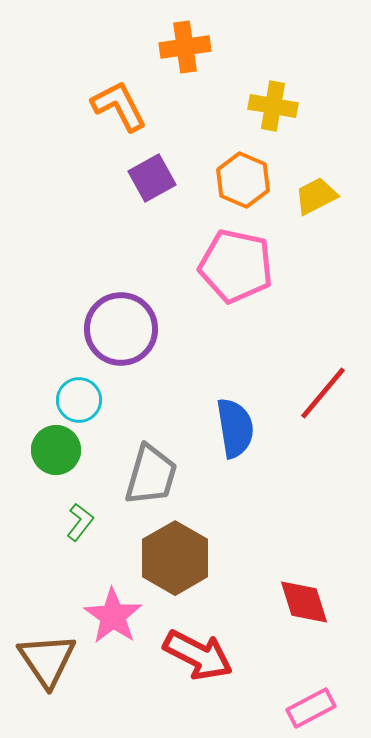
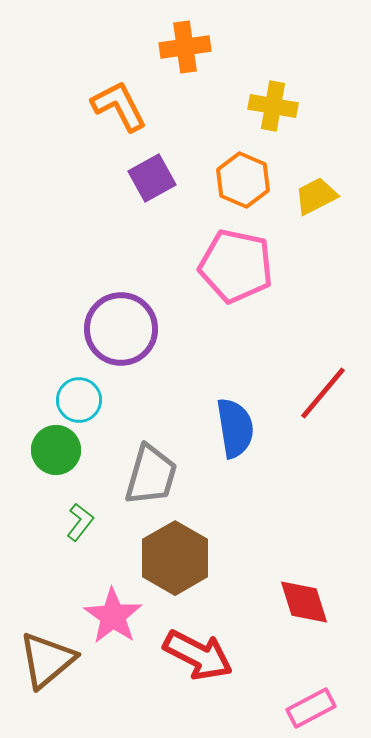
brown triangle: rotated 24 degrees clockwise
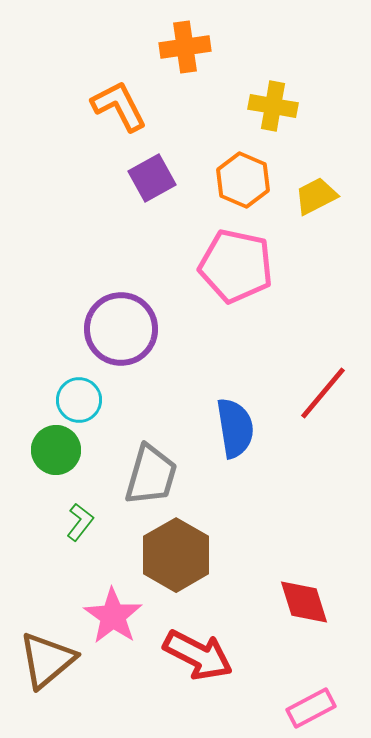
brown hexagon: moved 1 px right, 3 px up
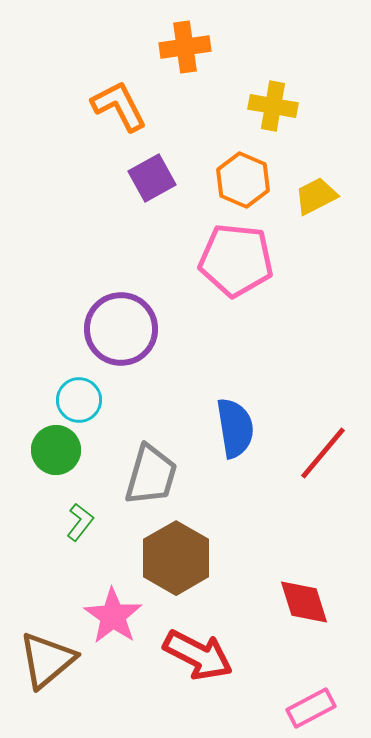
pink pentagon: moved 6 px up; rotated 6 degrees counterclockwise
red line: moved 60 px down
brown hexagon: moved 3 px down
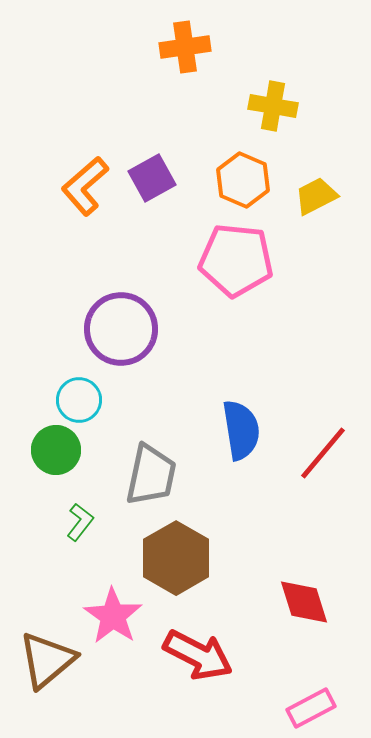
orange L-shape: moved 34 px left, 80 px down; rotated 104 degrees counterclockwise
blue semicircle: moved 6 px right, 2 px down
gray trapezoid: rotated 4 degrees counterclockwise
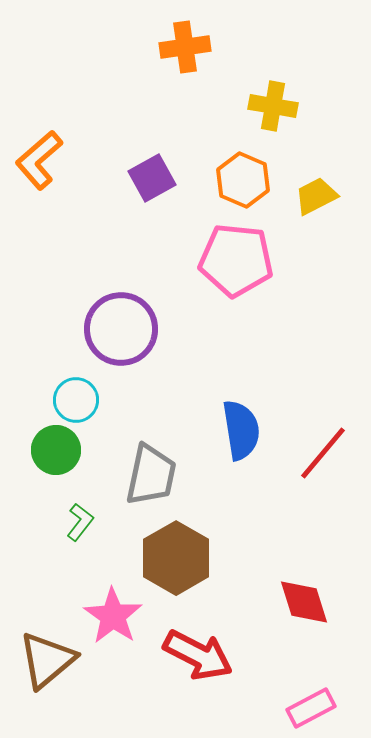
orange L-shape: moved 46 px left, 26 px up
cyan circle: moved 3 px left
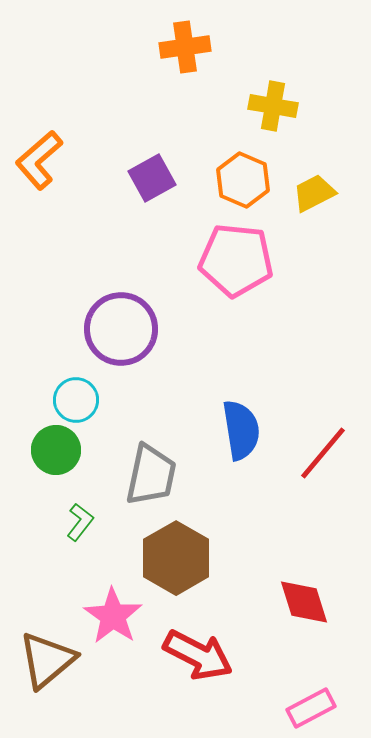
yellow trapezoid: moved 2 px left, 3 px up
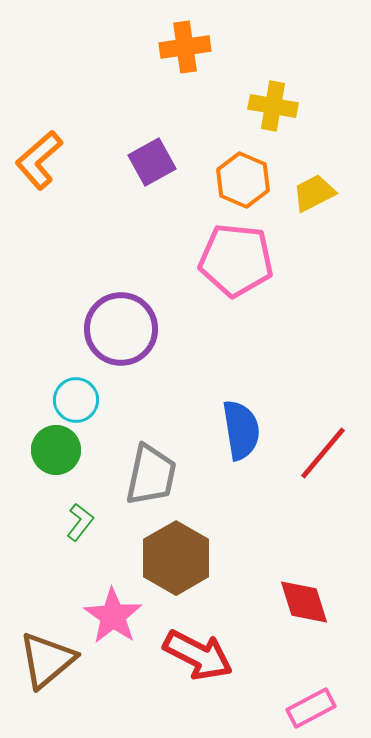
purple square: moved 16 px up
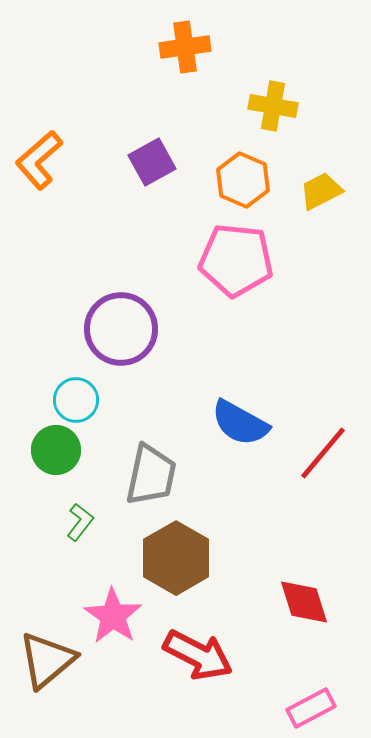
yellow trapezoid: moved 7 px right, 2 px up
blue semicircle: moved 1 px left, 7 px up; rotated 128 degrees clockwise
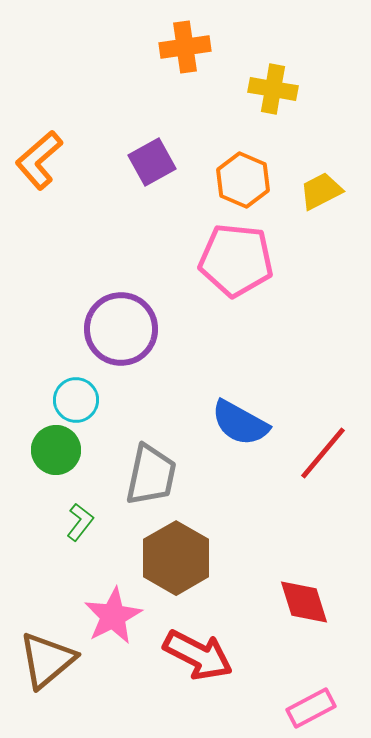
yellow cross: moved 17 px up
pink star: rotated 10 degrees clockwise
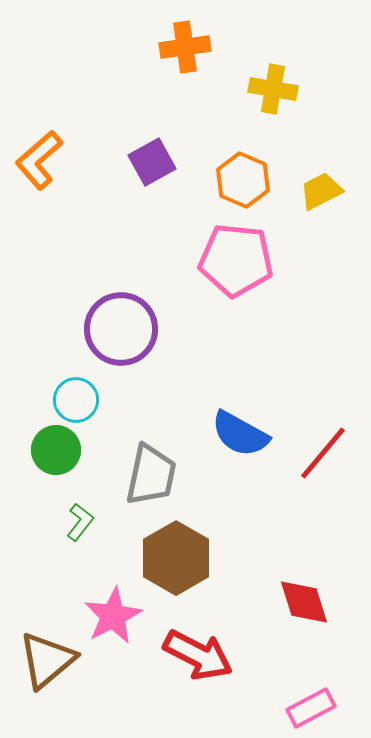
blue semicircle: moved 11 px down
